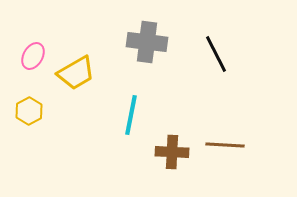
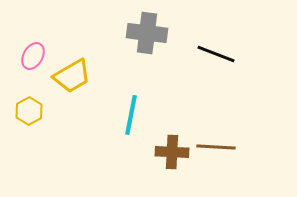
gray cross: moved 9 px up
black line: rotated 42 degrees counterclockwise
yellow trapezoid: moved 4 px left, 3 px down
brown line: moved 9 px left, 2 px down
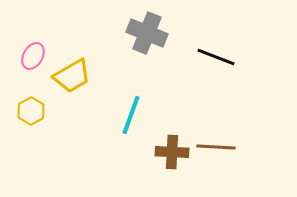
gray cross: rotated 15 degrees clockwise
black line: moved 3 px down
yellow hexagon: moved 2 px right
cyan line: rotated 9 degrees clockwise
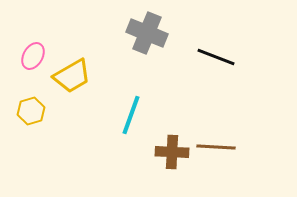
yellow hexagon: rotated 12 degrees clockwise
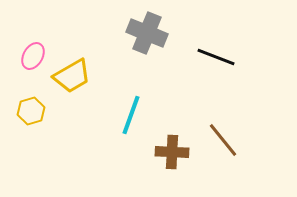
brown line: moved 7 px right, 7 px up; rotated 48 degrees clockwise
